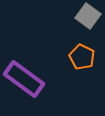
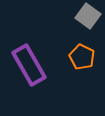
purple rectangle: moved 5 px right, 14 px up; rotated 24 degrees clockwise
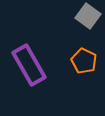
orange pentagon: moved 2 px right, 4 px down
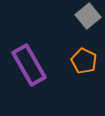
gray square: rotated 15 degrees clockwise
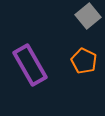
purple rectangle: moved 1 px right
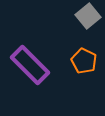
purple rectangle: rotated 15 degrees counterclockwise
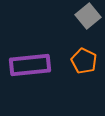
purple rectangle: rotated 51 degrees counterclockwise
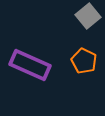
purple rectangle: rotated 30 degrees clockwise
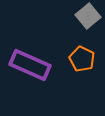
orange pentagon: moved 2 px left, 2 px up
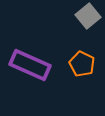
orange pentagon: moved 5 px down
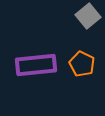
purple rectangle: moved 6 px right; rotated 30 degrees counterclockwise
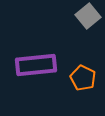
orange pentagon: moved 1 px right, 14 px down
